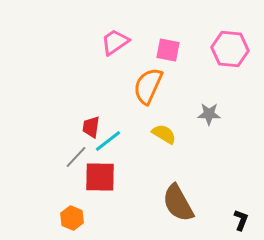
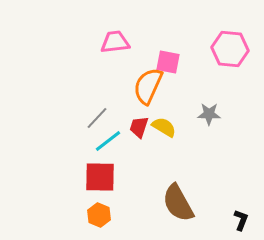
pink trapezoid: rotated 28 degrees clockwise
pink square: moved 12 px down
red trapezoid: moved 48 px right; rotated 10 degrees clockwise
yellow semicircle: moved 7 px up
gray line: moved 21 px right, 39 px up
orange hexagon: moved 27 px right, 3 px up
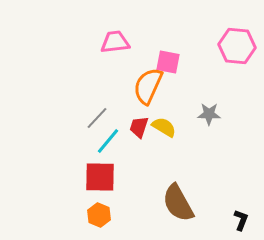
pink hexagon: moved 7 px right, 3 px up
cyan line: rotated 12 degrees counterclockwise
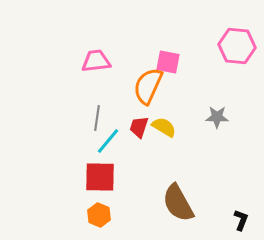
pink trapezoid: moved 19 px left, 19 px down
gray star: moved 8 px right, 3 px down
gray line: rotated 35 degrees counterclockwise
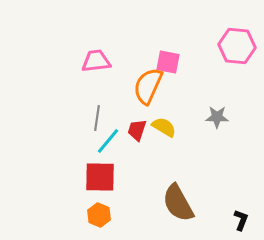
red trapezoid: moved 2 px left, 3 px down
